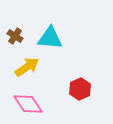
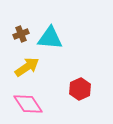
brown cross: moved 6 px right, 2 px up; rotated 35 degrees clockwise
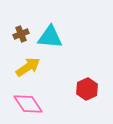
cyan triangle: moved 1 px up
yellow arrow: moved 1 px right
red hexagon: moved 7 px right
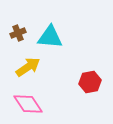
brown cross: moved 3 px left, 1 px up
red hexagon: moved 3 px right, 7 px up; rotated 15 degrees clockwise
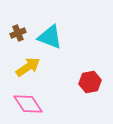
cyan triangle: rotated 16 degrees clockwise
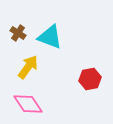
brown cross: rotated 35 degrees counterclockwise
yellow arrow: rotated 20 degrees counterclockwise
red hexagon: moved 3 px up
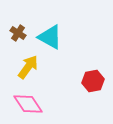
cyan triangle: rotated 8 degrees clockwise
red hexagon: moved 3 px right, 2 px down
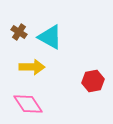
brown cross: moved 1 px right, 1 px up
yellow arrow: moved 4 px right; rotated 55 degrees clockwise
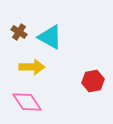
pink diamond: moved 1 px left, 2 px up
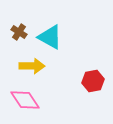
yellow arrow: moved 1 px up
pink diamond: moved 2 px left, 2 px up
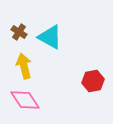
yellow arrow: moved 8 px left; rotated 105 degrees counterclockwise
